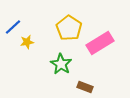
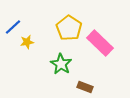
pink rectangle: rotated 76 degrees clockwise
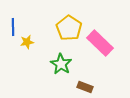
blue line: rotated 48 degrees counterclockwise
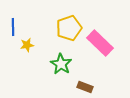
yellow pentagon: rotated 20 degrees clockwise
yellow star: moved 3 px down
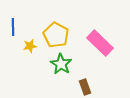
yellow pentagon: moved 13 px left, 7 px down; rotated 25 degrees counterclockwise
yellow star: moved 3 px right, 1 px down
brown rectangle: rotated 49 degrees clockwise
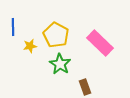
green star: moved 1 px left
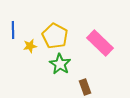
blue line: moved 3 px down
yellow pentagon: moved 1 px left, 1 px down
